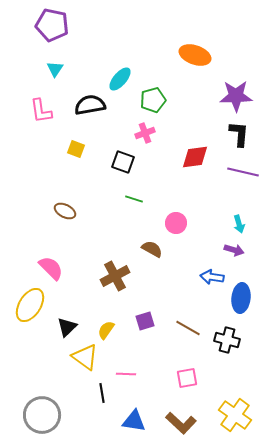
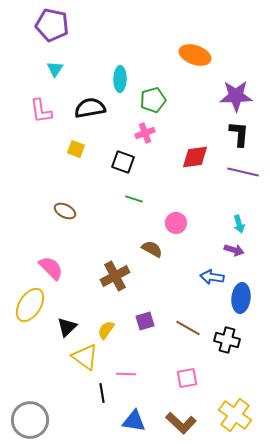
cyan ellipse: rotated 40 degrees counterclockwise
black semicircle: moved 3 px down
gray circle: moved 12 px left, 5 px down
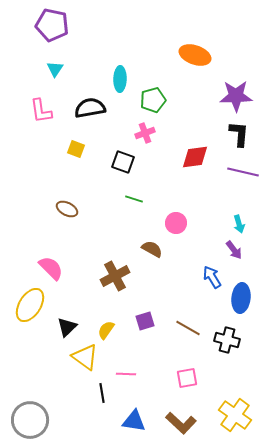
brown ellipse: moved 2 px right, 2 px up
purple arrow: rotated 36 degrees clockwise
blue arrow: rotated 50 degrees clockwise
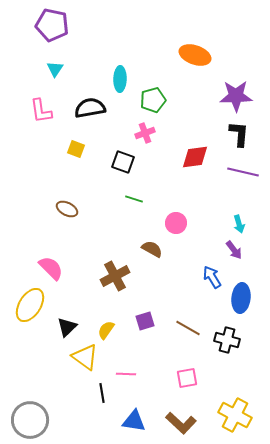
yellow cross: rotated 8 degrees counterclockwise
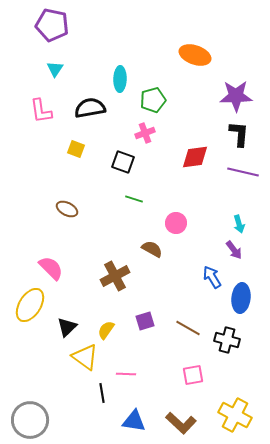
pink square: moved 6 px right, 3 px up
